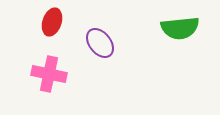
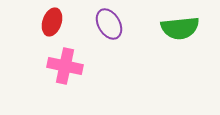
purple ellipse: moved 9 px right, 19 px up; rotated 8 degrees clockwise
pink cross: moved 16 px right, 8 px up
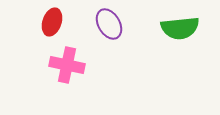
pink cross: moved 2 px right, 1 px up
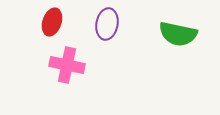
purple ellipse: moved 2 px left; rotated 40 degrees clockwise
green semicircle: moved 2 px left, 6 px down; rotated 18 degrees clockwise
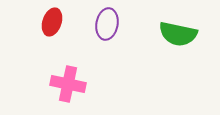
pink cross: moved 1 px right, 19 px down
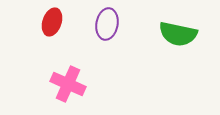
pink cross: rotated 12 degrees clockwise
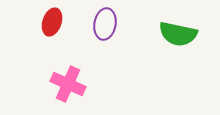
purple ellipse: moved 2 px left
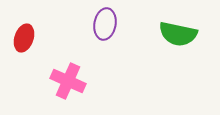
red ellipse: moved 28 px left, 16 px down
pink cross: moved 3 px up
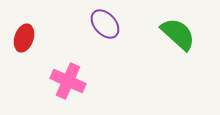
purple ellipse: rotated 52 degrees counterclockwise
green semicircle: rotated 150 degrees counterclockwise
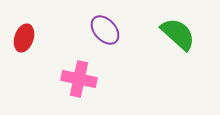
purple ellipse: moved 6 px down
pink cross: moved 11 px right, 2 px up; rotated 12 degrees counterclockwise
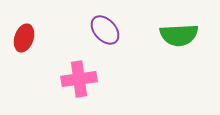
green semicircle: moved 1 px right, 1 px down; rotated 135 degrees clockwise
pink cross: rotated 20 degrees counterclockwise
